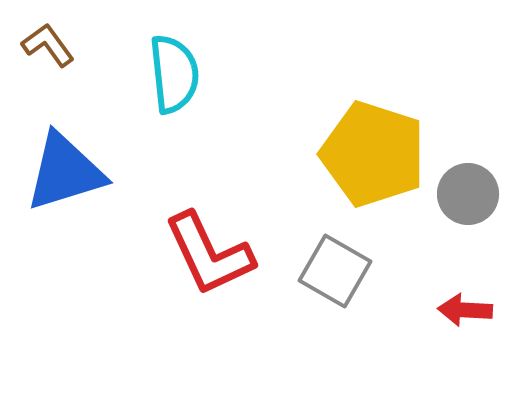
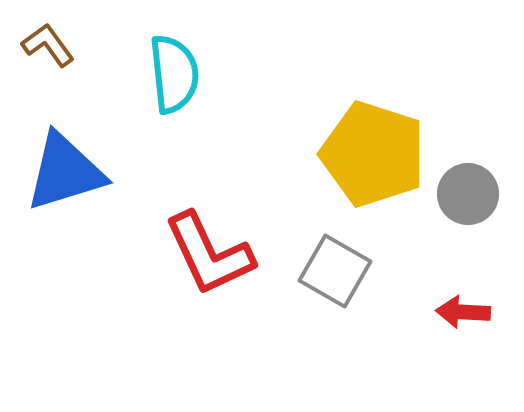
red arrow: moved 2 px left, 2 px down
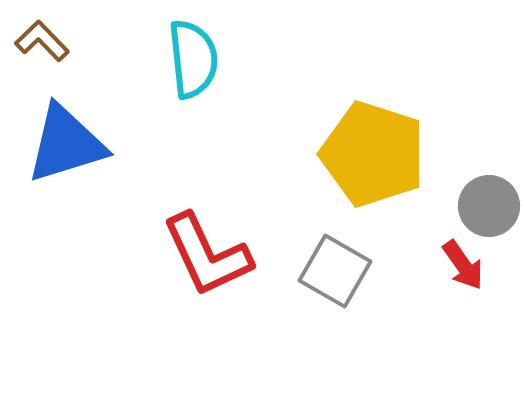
brown L-shape: moved 6 px left, 4 px up; rotated 8 degrees counterclockwise
cyan semicircle: moved 19 px right, 15 px up
blue triangle: moved 1 px right, 28 px up
gray circle: moved 21 px right, 12 px down
red L-shape: moved 2 px left, 1 px down
red arrow: moved 47 px up; rotated 128 degrees counterclockwise
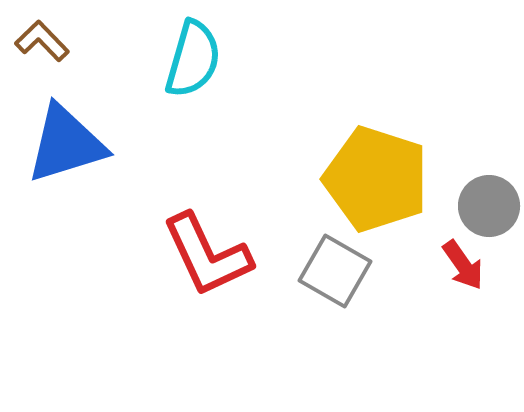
cyan semicircle: rotated 22 degrees clockwise
yellow pentagon: moved 3 px right, 25 px down
